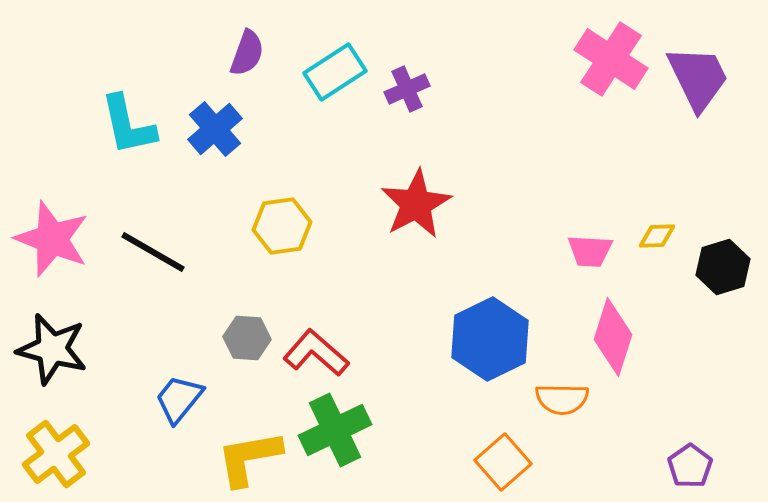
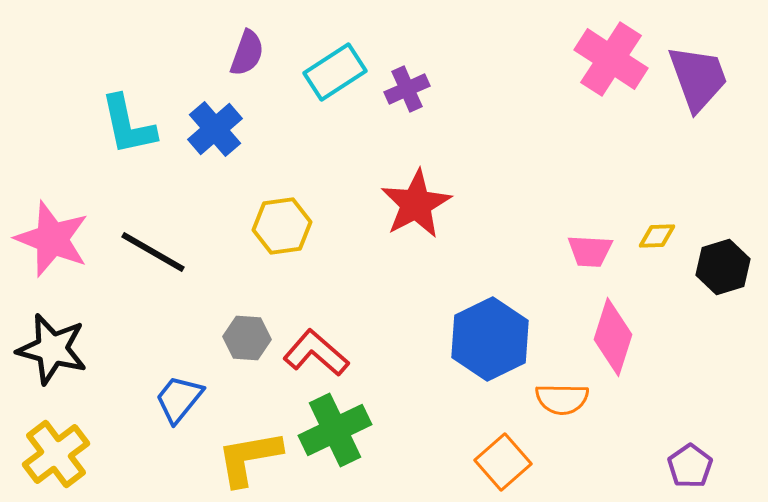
purple trapezoid: rotated 6 degrees clockwise
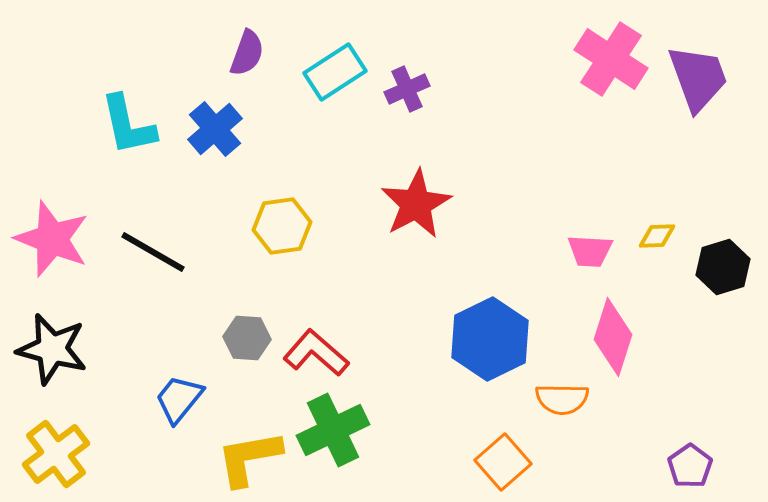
green cross: moved 2 px left
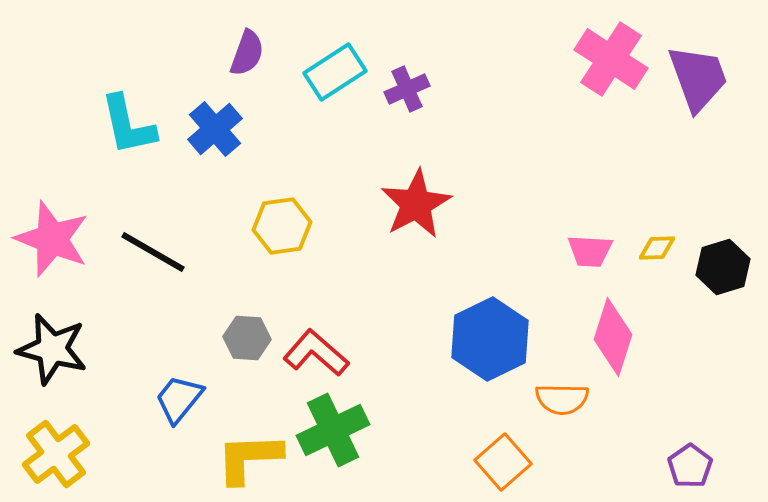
yellow diamond: moved 12 px down
yellow L-shape: rotated 8 degrees clockwise
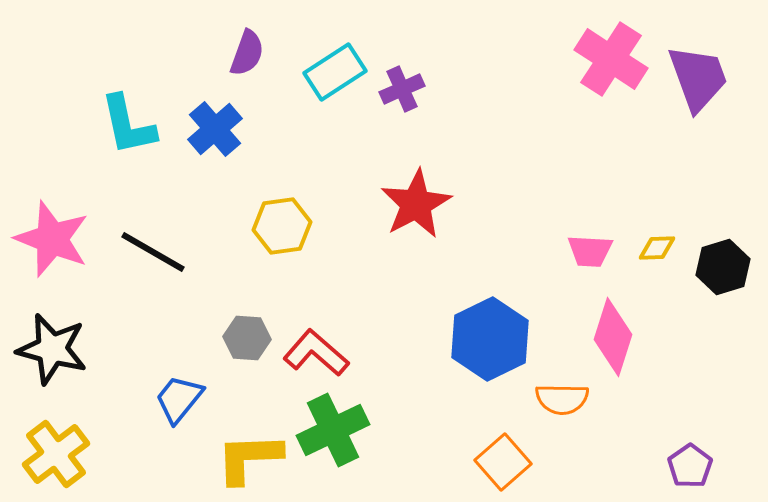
purple cross: moved 5 px left
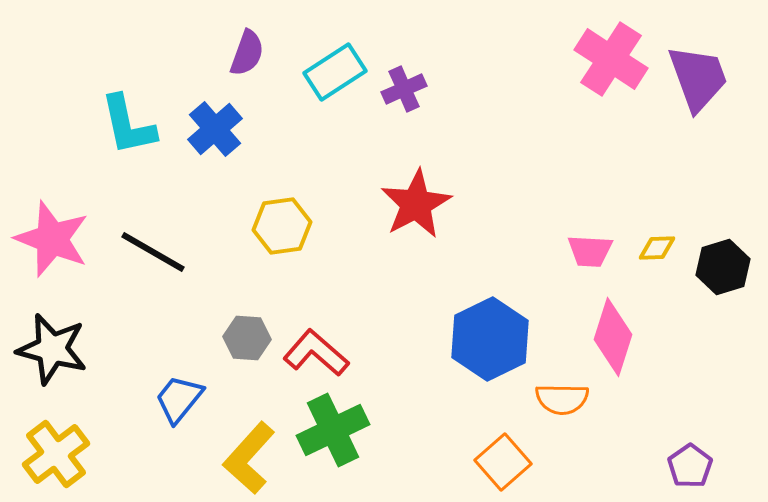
purple cross: moved 2 px right
yellow L-shape: rotated 46 degrees counterclockwise
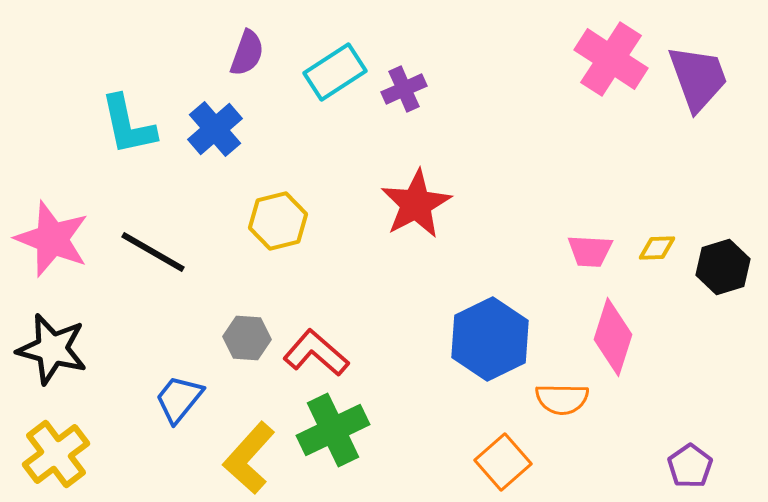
yellow hexagon: moved 4 px left, 5 px up; rotated 6 degrees counterclockwise
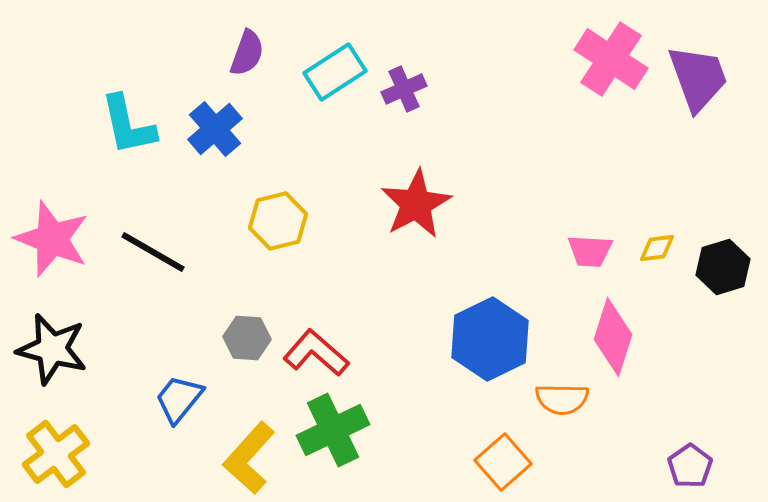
yellow diamond: rotated 6 degrees counterclockwise
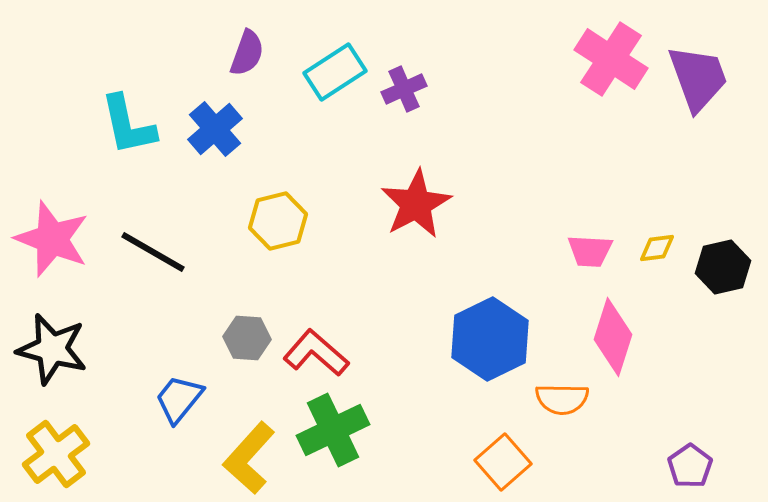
black hexagon: rotated 4 degrees clockwise
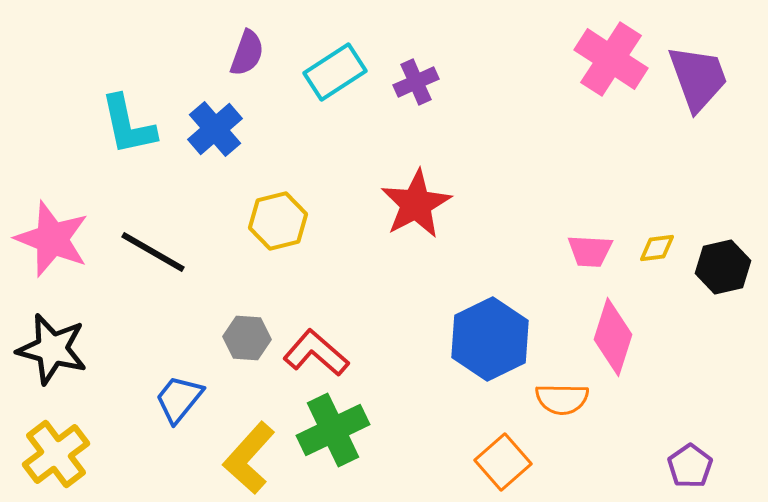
purple cross: moved 12 px right, 7 px up
